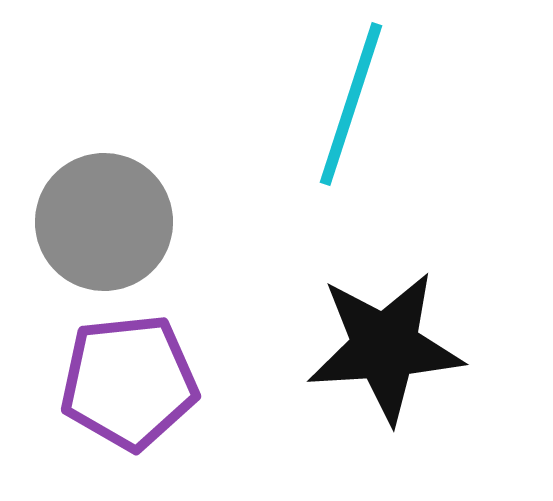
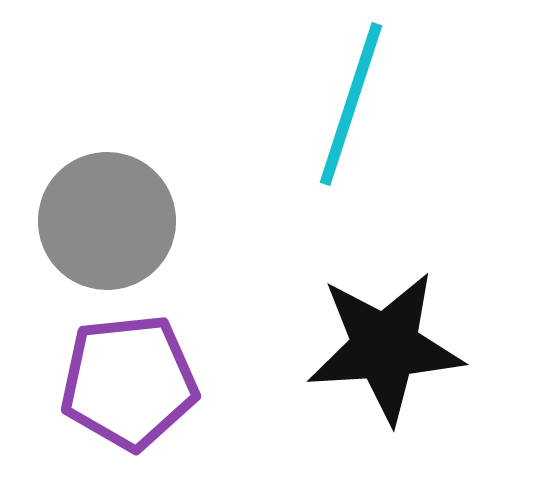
gray circle: moved 3 px right, 1 px up
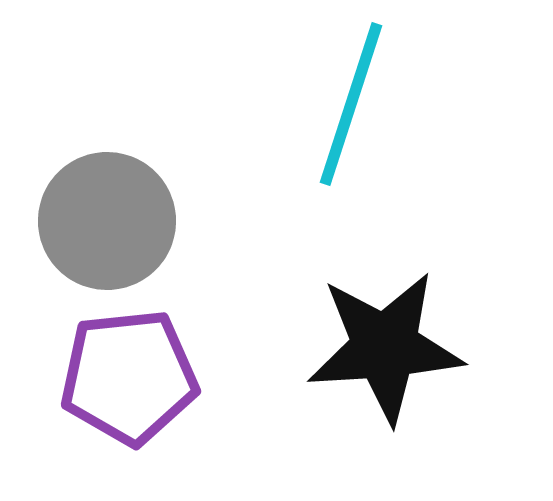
purple pentagon: moved 5 px up
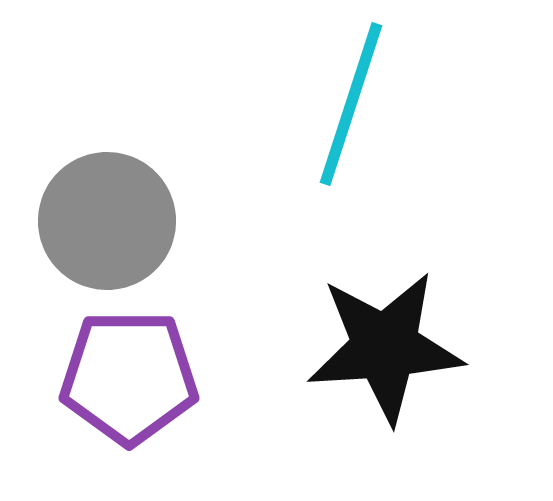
purple pentagon: rotated 6 degrees clockwise
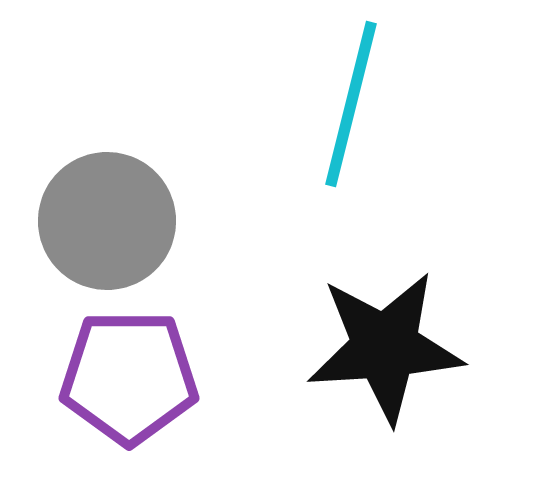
cyan line: rotated 4 degrees counterclockwise
